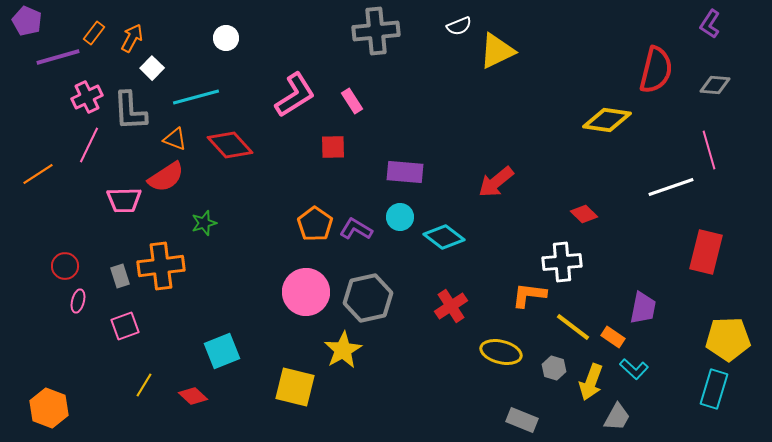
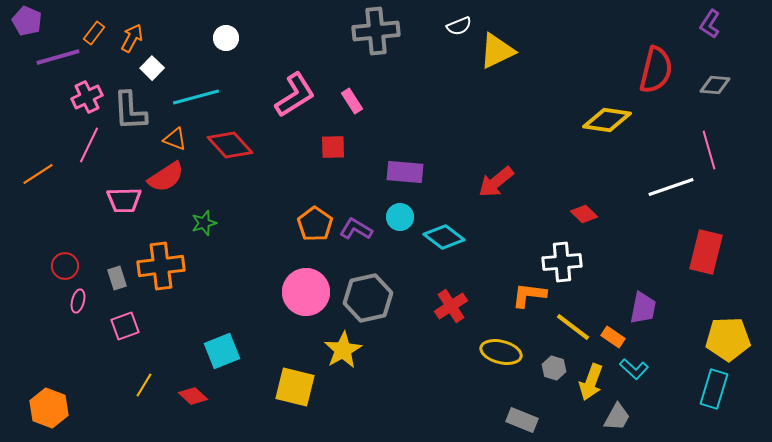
gray rectangle at (120, 276): moved 3 px left, 2 px down
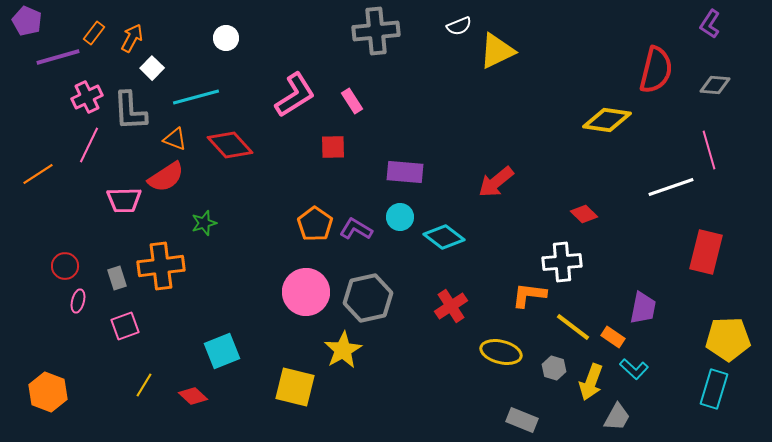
orange hexagon at (49, 408): moved 1 px left, 16 px up
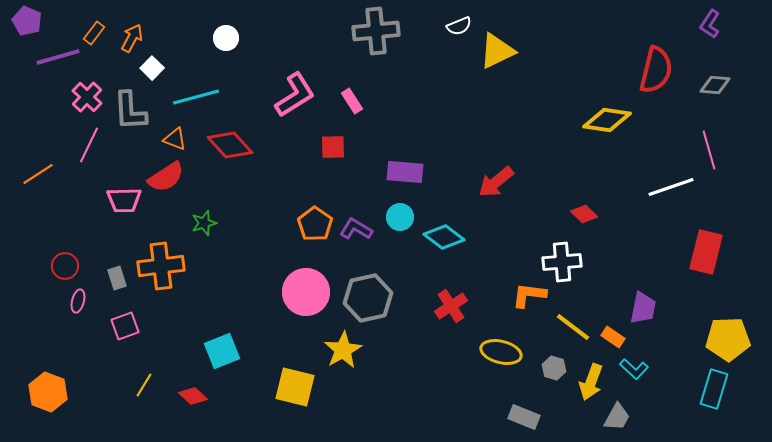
pink cross at (87, 97): rotated 20 degrees counterclockwise
gray rectangle at (522, 420): moved 2 px right, 3 px up
